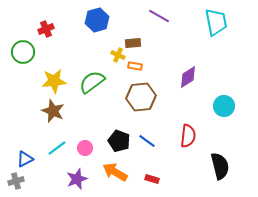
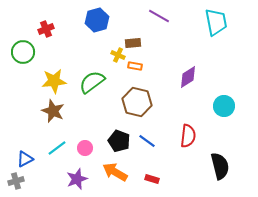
brown hexagon: moved 4 px left, 5 px down; rotated 20 degrees clockwise
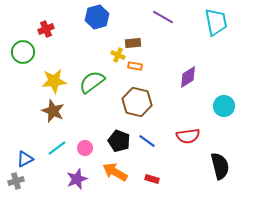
purple line: moved 4 px right, 1 px down
blue hexagon: moved 3 px up
red semicircle: rotated 75 degrees clockwise
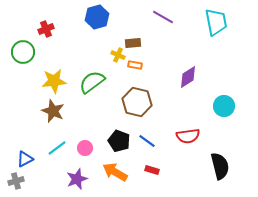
orange rectangle: moved 1 px up
red rectangle: moved 9 px up
